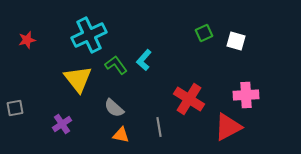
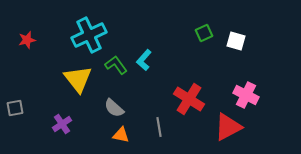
pink cross: rotated 30 degrees clockwise
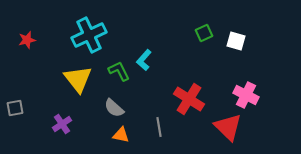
green L-shape: moved 3 px right, 6 px down; rotated 10 degrees clockwise
red triangle: rotated 48 degrees counterclockwise
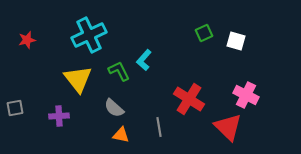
purple cross: moved 3 px left, 8 px up; rotated 30 degrees clockwise
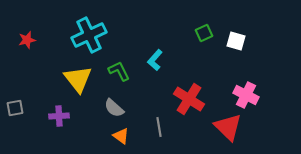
cyan L-shape: moved 11 px right
orange triangle: moved 1 px down; rotated 24 degrees clockwise
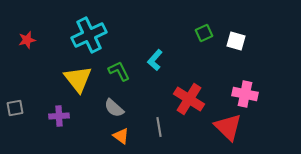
pink cross: moved 1 px left, 1 px up; rotated 15 degrees counterclockwise
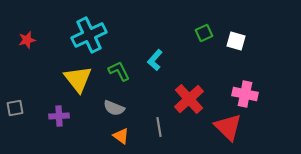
red cross: rotated 16 degrees clockwise
gray semicircle: rotated 20 degrees counterclockwise
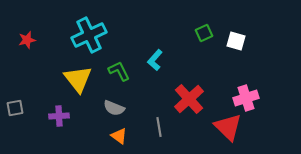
pink cross: moved 1 px right, 4 px down; rotated 30 degrees counterclockwise
orange triangle: moved 2 px left
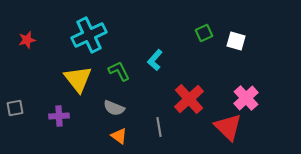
pink cross: rotated 25 degrees counterclockwise
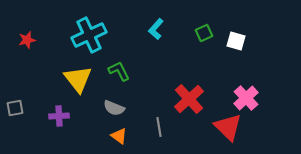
cyan L-shape: moved 1 px right, 31 px up
